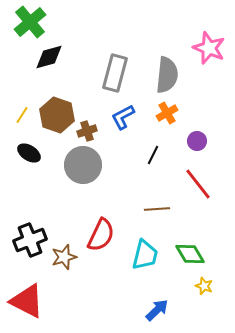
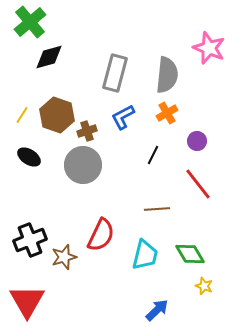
black ellipse: moved 4 px down
red triangle: rotated 33 degrees clockwise
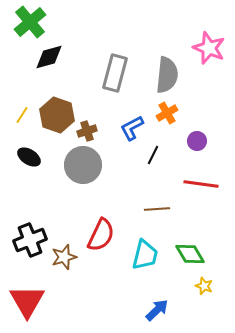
blue L-shape: moved 9 px right, 11 px down
red line: moved 3 px right; rotated 44 degrees counterclockwise
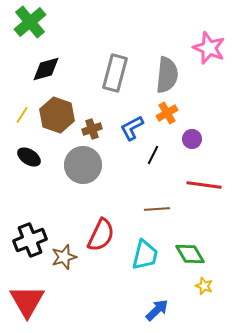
black diamond: moved 3 px left, 12 px down
brown cross: moved 5 px right, 2 px up
purple circle: moved 5 px left, 2 px up
red line: moved 3 px right, 1 px down
